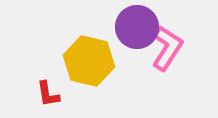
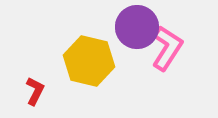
red L-shape: moved 13 px left, 3 px up; rotated 144 degrees counterclockwise
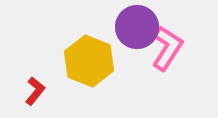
yellow hexagon: rotated 9 degrees clockwise
red L-shape: rotated 12 degrees clockwise
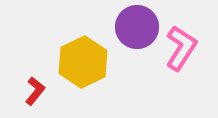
pink L-shape: moved 14 px right
yellow hexagon: moved 6 px left, 1 px down; rotated 12 degrees clockwise
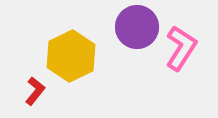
yellow hexagon: moved 12 px left, 6 px up
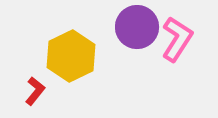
pink L-shape: moved 4 px left, 9 px up
